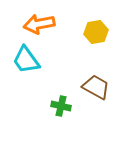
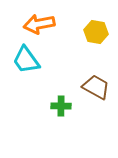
yellow hexagon: rotated 20 degrees clockwise
green cross: rotated 12 degrees counterclockwise
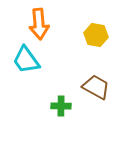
orange arrow: rotated 84 degrees counterclockwise
yellow hexagon: moved 3 px down
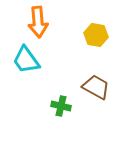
orange arrow: moved 1 px left, 2 px up
green cross: rotated 12 degrees clockwise
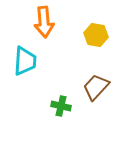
orange arrow: moved 6 px right
cyan trapezoid: moved 1 px left, 1 px down; rotated 140 degrees counterclockwise
brown trapezoid: rotated 76 degrees counterclockwise
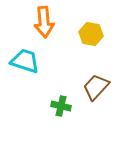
yellow hexagon: moved 5 px left, 1 px up
cyan trapezoid: rotated 76 degrees counterclockwise
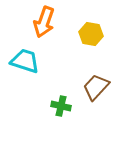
orange arrow: rotated 24 degrees clockwise
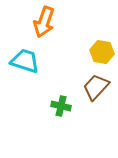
yellow hexagon: moved 11 px right, 18 px down
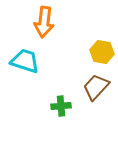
orange arrow: rotated 12 degrees counterclockwise
green cross: rotated 18 degrees counterclockwise
